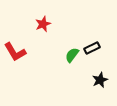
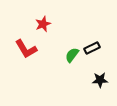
red L-shape: moved 11 px right, 3 px up
black star: rotated 21 degrees clockwise
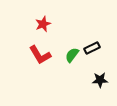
red L-shape: moved 14 px right, 6 px down
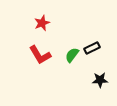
red star: moved 1 px left, 1 px up
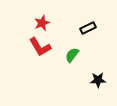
black rectangle: moved 4 px left, 20 px up
red L-shape: moved 8 px up
black star: moved 2 px left
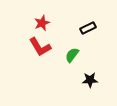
black star: moved 8 px left
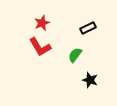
green semicircle: moved 3 px right
black star: rotated 21 degrees clockwise
